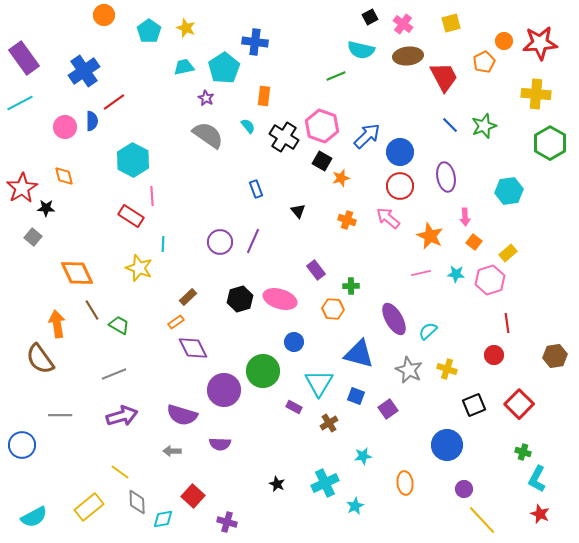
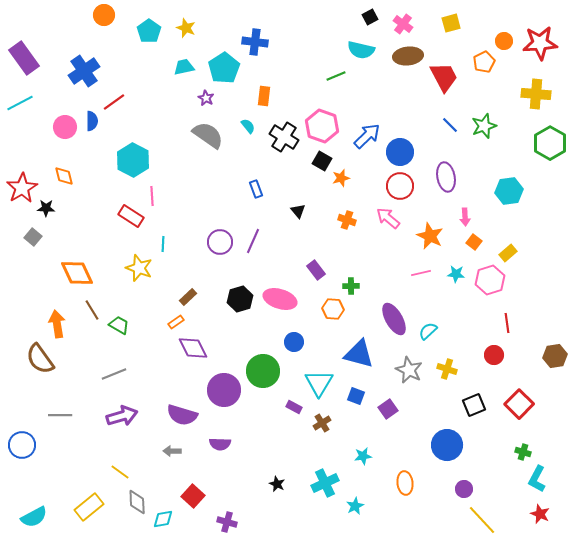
brown cross at (329, 423): moved 7 px left
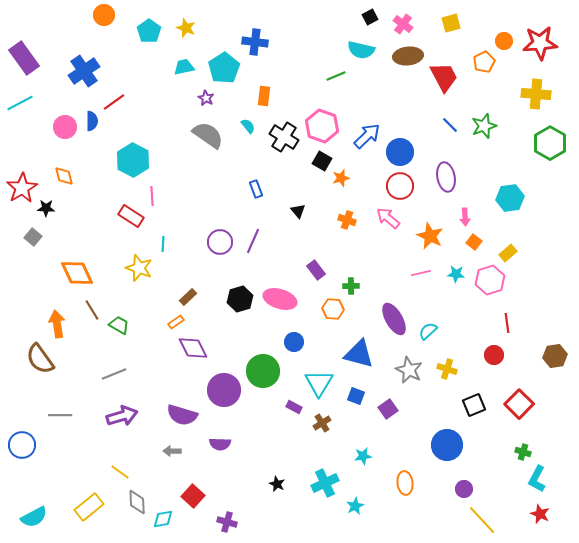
cyan hexagon at (509, 191): moved 1 px right, 7 px down
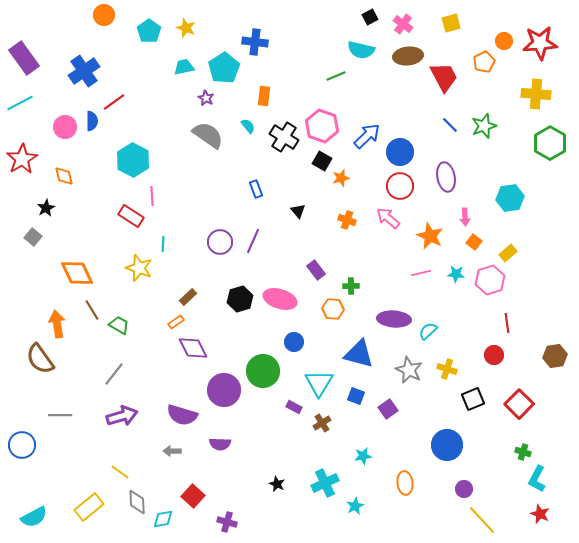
red star at (22, 188): moved 29 px up
black star at (46, 208): rotated 30 degrees counterclockwise
purple ellipse at (394, 319): rotated 56 degrees counterclockwise
gray line at (114, 374): rotated 30 degrees counterclockwise
black square at (474, 405): moved 1 px left, 6 px up
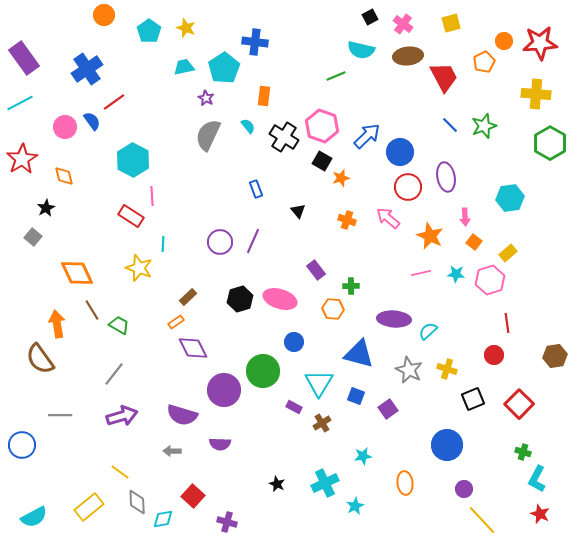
blue cross at (84, 71): moved 3 px right, 2 px up
blue semicircle at (92, 121): rotated 36 degrees counterclockwise
gray semicircle at (208, 135): rotated 100 degrees counterclockwise
red circle at (400, 186): moved 8 px right, 1 px down
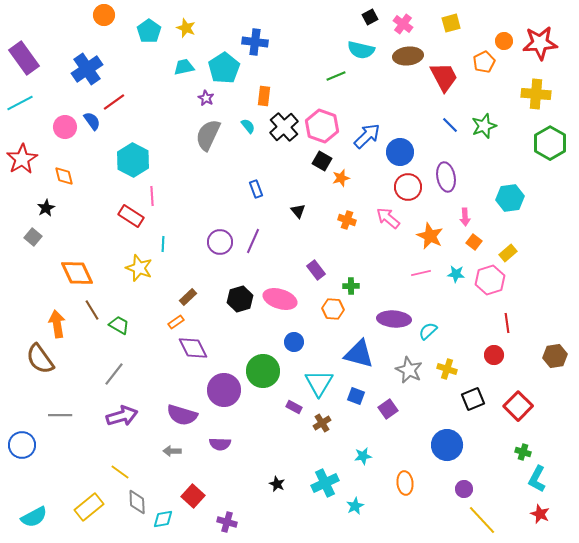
black cross at (284, 137): moved 10 px up; rotated 16 degrees clockwise
red square at (519, 404): moved 1 px left, 2 px down
